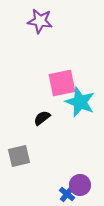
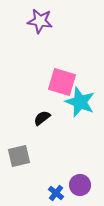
pink square: moved 1 px up; rotated 28 degrees clockwise
blue cross: moved 11 px left, 1 px up
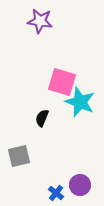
black semicircle: rotated 30 degrees counterclockwise
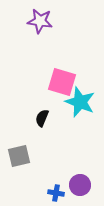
blue cross: rotated 28 degrees counterclockwise
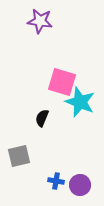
blue cross: moved 12 px up
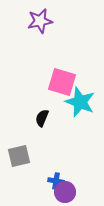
purple star: rotated 20 degrees counterclockwise
purple circle: moved 15 px left, 7 px down
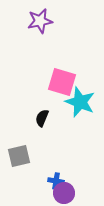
purple circle: moved 1 px left, 1 px down
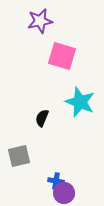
pink square: moved 26 px up
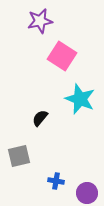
pink square: rotated 16 degrees clockwise
cyan star: moved 3 px up
black semicircle: moved 2 px left; rotated 18 degrees clockwise
purple circle: moved 23 px right
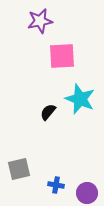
pink square: rotated 36 degrees counterclockwise
black semicircle: moved 8 px right, 6 px up
gray square: moved 13 px down
blue cross: moved 4 px down
